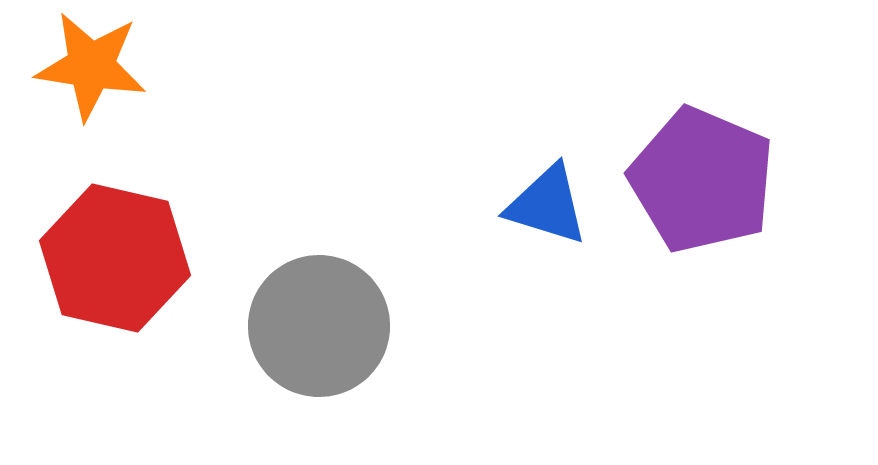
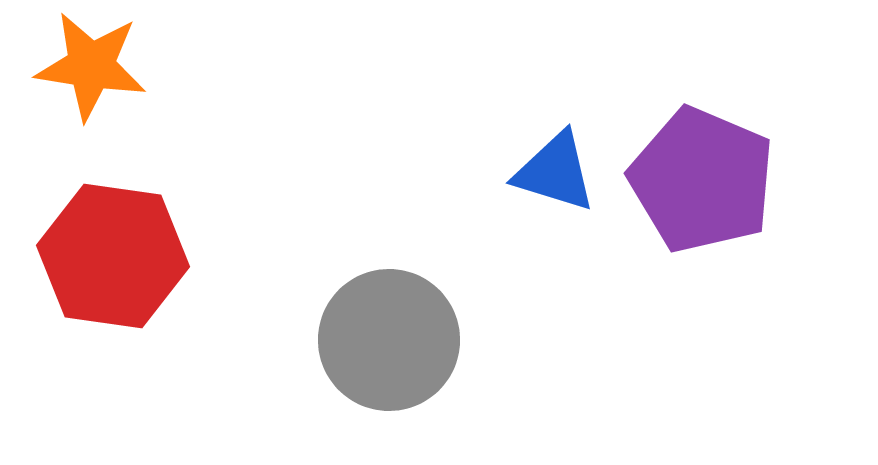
blue triangle: moved 8 px right, 33 px up
red hexagon: moved 2 px left, 2 px up; rotated 5 degrees counterclockwise
gray circle: moved 70 px right, 14 px down
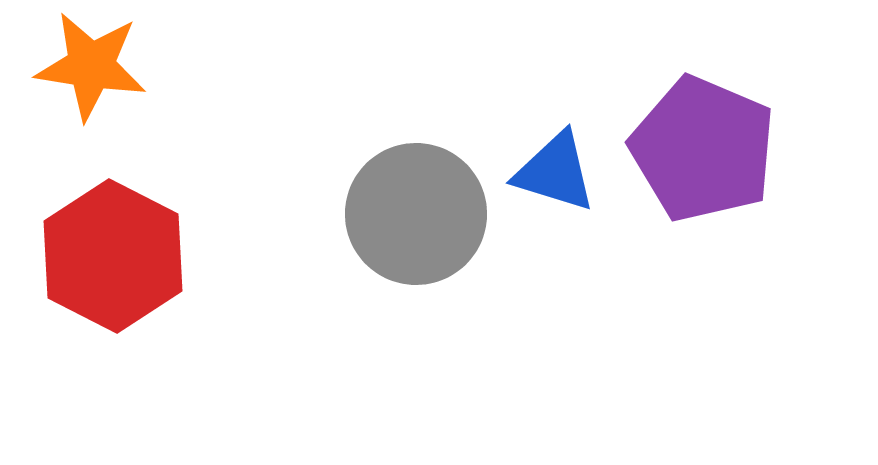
purple pentagon: moved 1 px right, 31 px up
red hexagon: rotated 19 degrees clockwise
gray circle: moved 27 px right, 126 px up
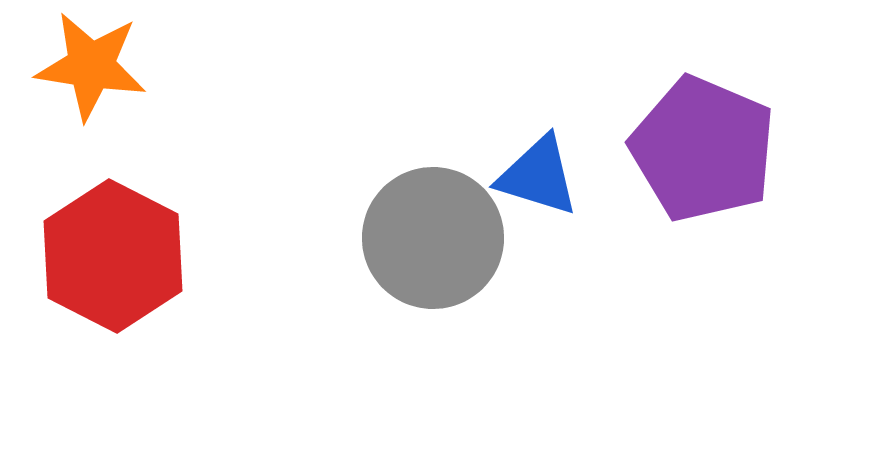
blue triangle: moved 17 px left, 4 px down
gray circle: moved 17 px right, 24 px down
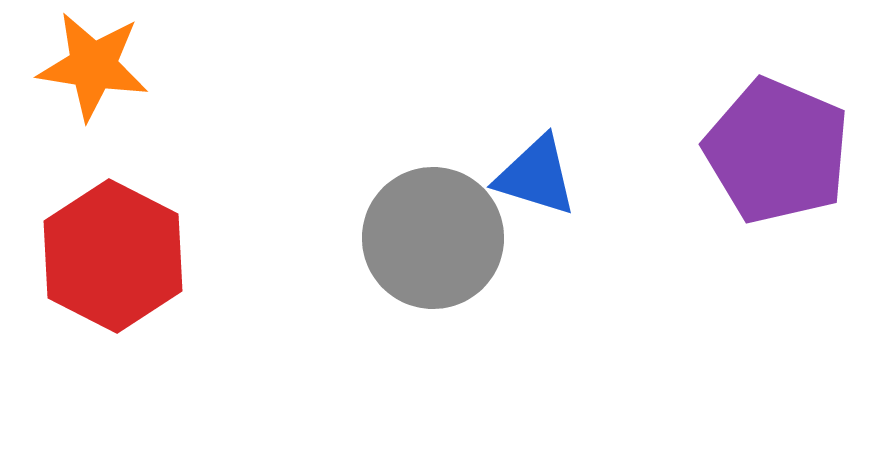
orange star: moved 2 px right
purple pentagon: moved 74 px right, 2 px down
blue triangle: moved 2 px left
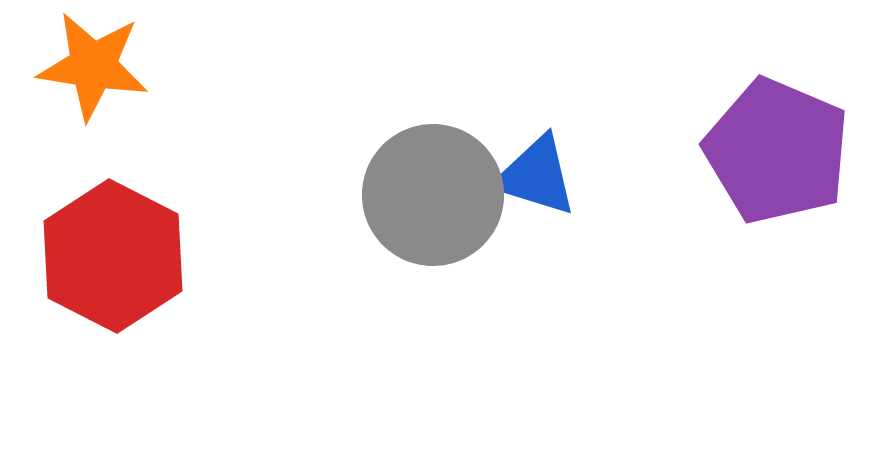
gray circle: moved 43 px up
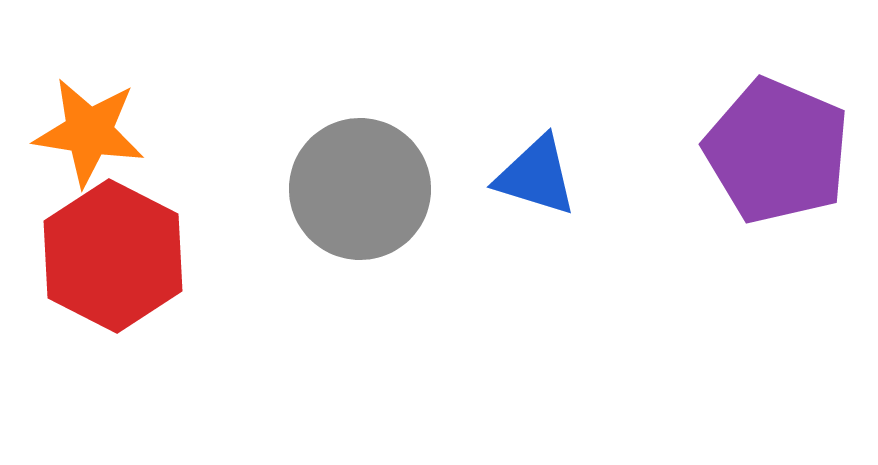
orange star: moved 4 px left, 66 px down
gray circle: moved 73 px left, 6 px up
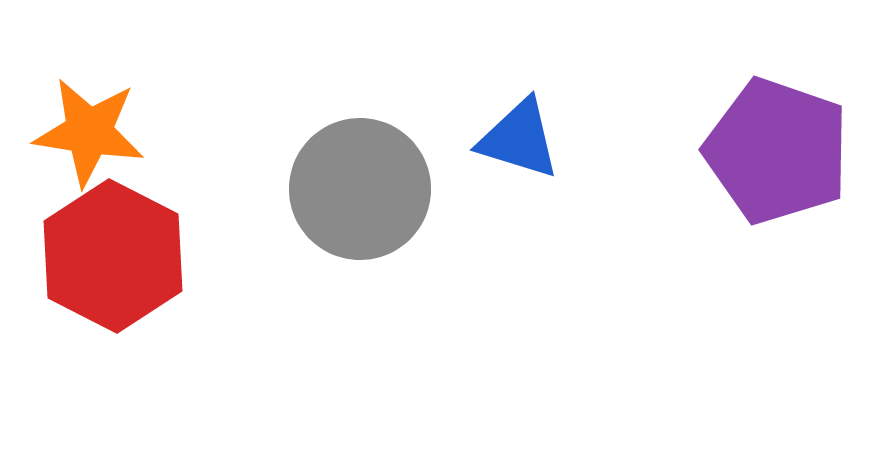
purple pentagon: rotated 4 degrees counterclockwise
blue triangle: moved 17 px left, 37 px up
